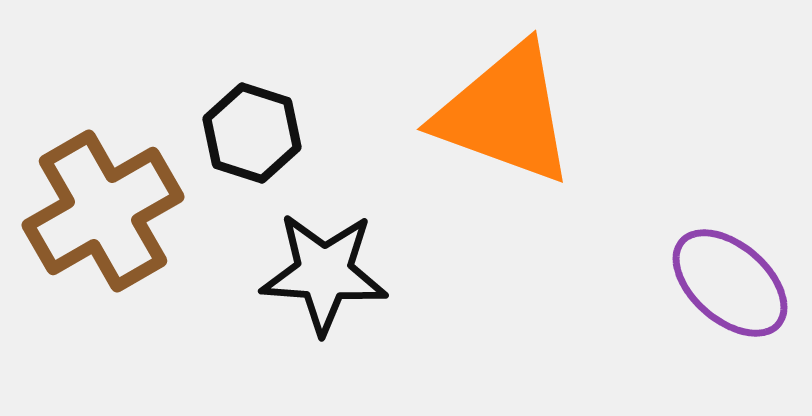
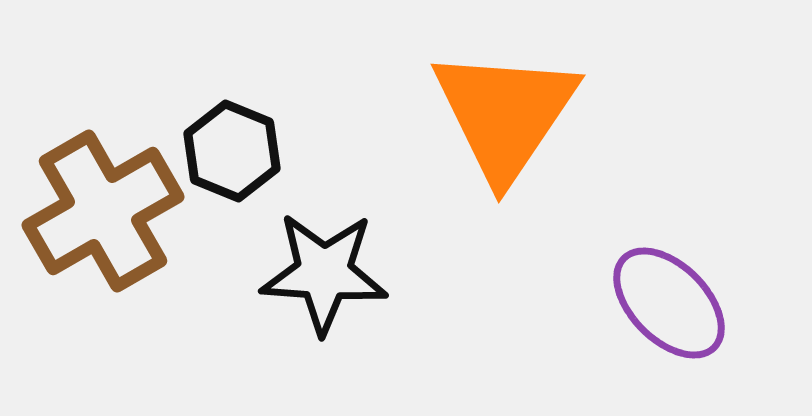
orange triangle: rotated 44 degrees clockwise
black hexagon: moved 20 px left, 18 px down; rotated 4 degrees clockwise
purple ellipse: moved 61 px left, 20 px down; rotated 4 degrees clockwise
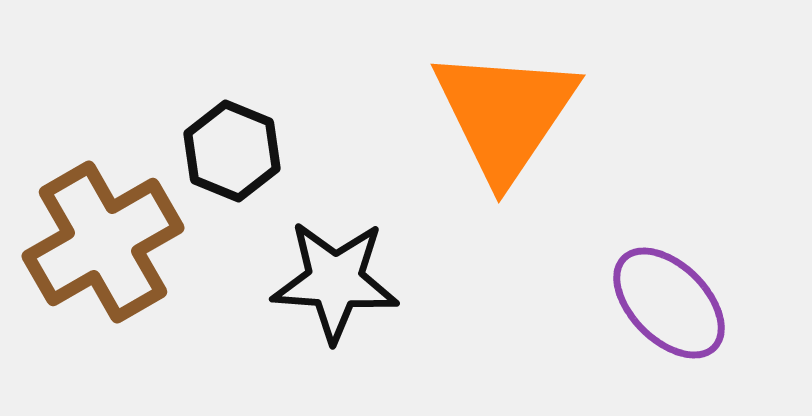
brown cross: moved 31 px down
black star: moved 11 px right, 8 px down
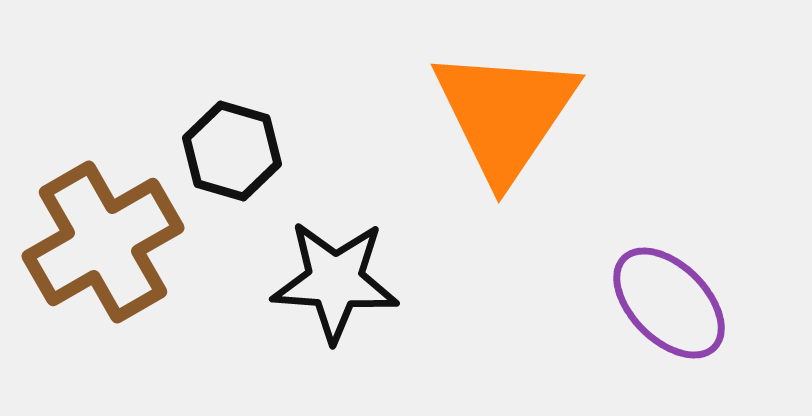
black hexagon: rotated 6 degrees counterclockwise
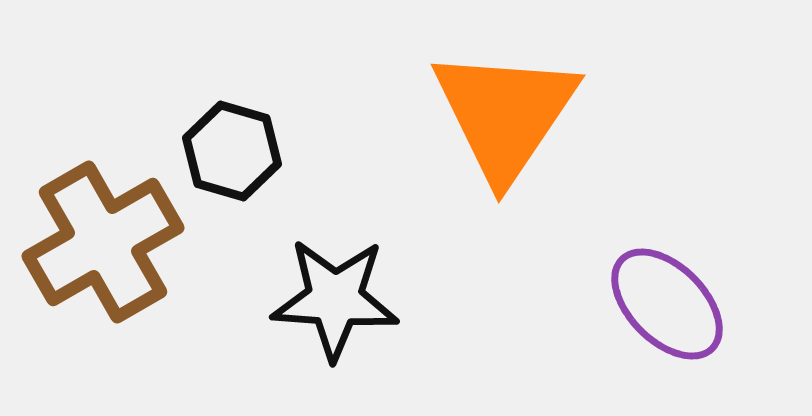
black star: moved 18 px down
purple ellipse: moved 2 px left, 1 px down
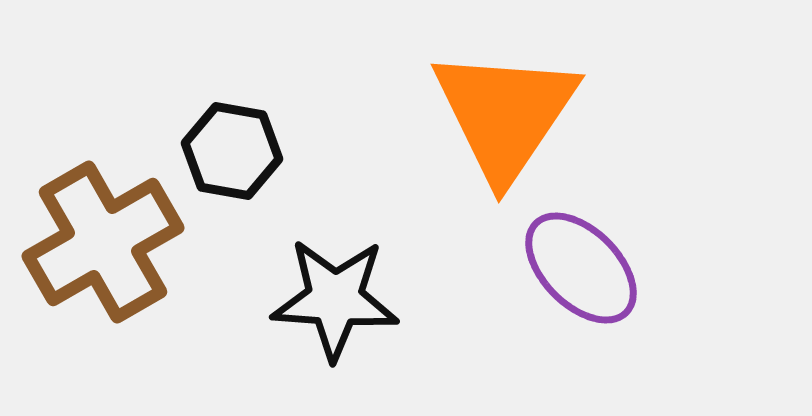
black hexagon: rotated 6 degrees counterclockwise
purple ellipse: moved 86 px left, 36 px up
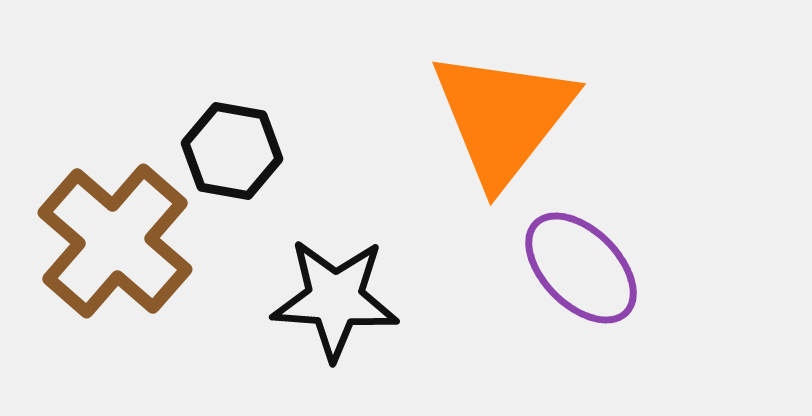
orange triangle: moved 2 px left, 3 px down; rotated 4 degrees clockwise
brown cross: moved 12 px right, 1 px up; rotated 19 degrees counterclockwise
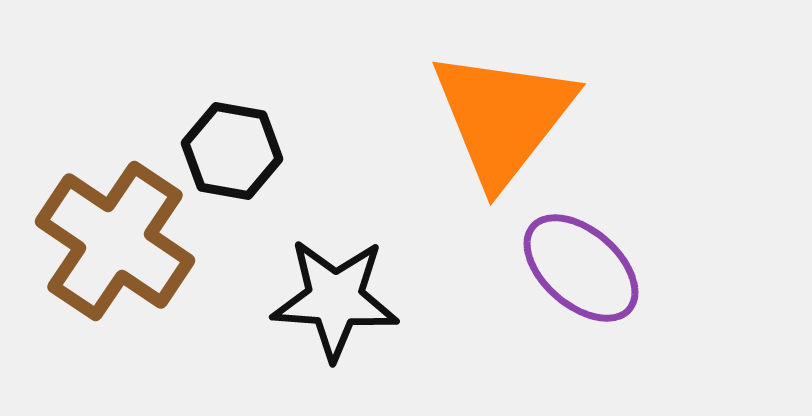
brown cross: rotated 7 degrees counterclockwise
purple ellipse: rotated 4 degrees counterclockwise
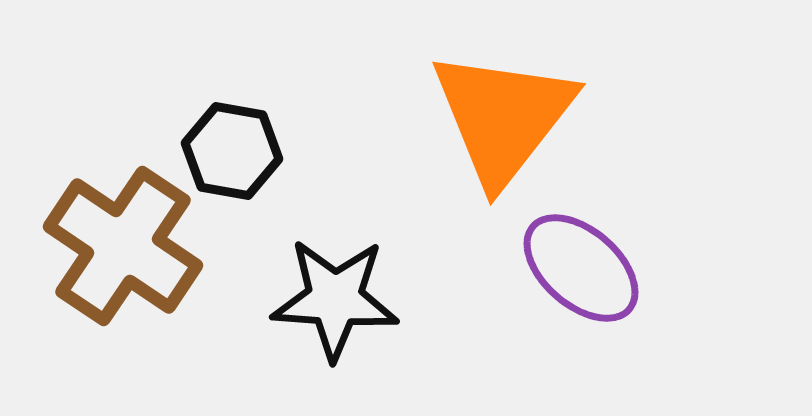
brown cross: moved 8 px right, 5 px down
